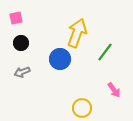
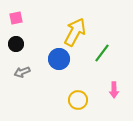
yellow arrow: moved 2 px left, 1 px up; rotated 8 degrees clockwise
black circle: moved 5 px left, 1 px down
green line: moved 3 px left, 1 px down
blue circle: moved 1 px left
pink arrow: rotated 35 degrees clockwise
yellow circle: moved 4 px left, 8 px up
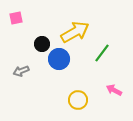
yellow arrow: rotated 32 degrees clockwise
black circle: moved 26 px right
gray arrow: moved 1 px left, 1 px up
pink arrow: rotated 119 degrees clockwise
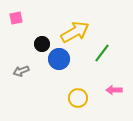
pink arrow: rotated 28 degrees counterclockwise
yellow circle: moved 2 px up
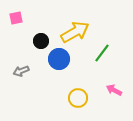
black circle: moved 1 px left, 3 px up
pink arrow: rotated 28 degrees clockwise
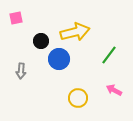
yellow arrow: rotated 16 degrees clockwise
green line: moved 7 px right, 2 px down
gray arrow: rotated 63 degrees counterclockwise
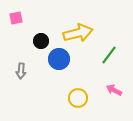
yellow arrow: moved 3 px right, 1 px down
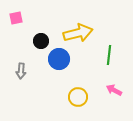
green line: rotated 30 degrees counterclockwise
yellow circle: moved 1 px up
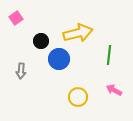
pink square: rotated 24 degrees counterclockwise
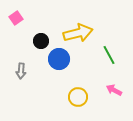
green line: rotated 36 degrees counterclockwise
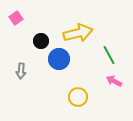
pink arrow: moved 9 px up
